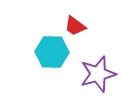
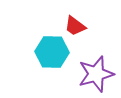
purple star: moved 2 px left
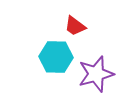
cyan hexagon: moved 4 px right, 5 px down
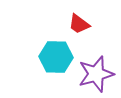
red trapezoid: moved 4 px right, 2 px up
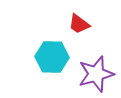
cyan hexagon: moved 4 px left
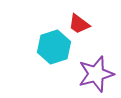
cyan hexagon: moved 2 px right, 10 px up; rotated 20 degrees counterclockwise
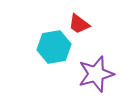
cyan hexagon: rotated 8 degrees clockwise
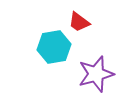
red trapezoid: moved 2 px up
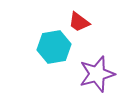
purple star: moved 1 px right
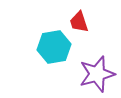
red trapezoid: rotated 35 degrees clockwise
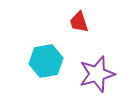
cyan hexagon: moved 8 px left, 14 px down
